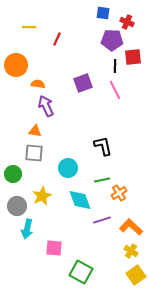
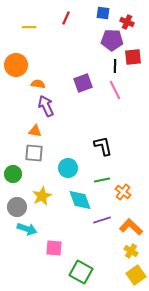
red line: moved 9 px right, 21 px up
orange cross: moved 4 px right, 1 px up; rotated 21 degrees counterclockwise
gray circle: moved 1 px down
cyan arrow: rotated 84 degrees counterclockwise
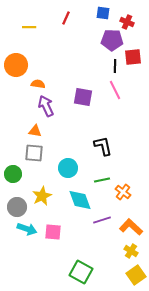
purple square: moved 14 px down; rotated 30 degrees clockwise
pink square: moved 1 px left, 16 px up
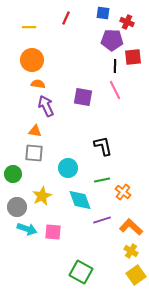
orange circle: moved 16 px right, 5 px up
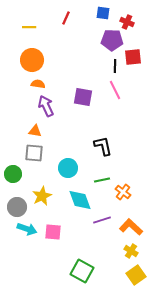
green square: moved 1 px right, 1 px up
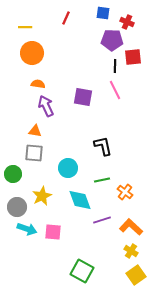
yellow line: moved 4 px left
orange circle: moved 7 px up
orange cross: moved 2 px right
